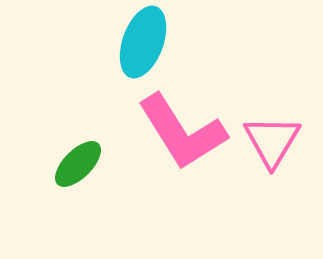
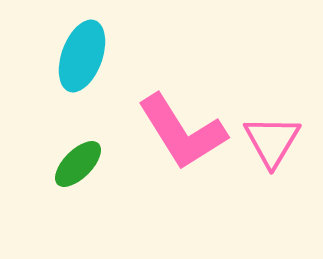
cyan ellipse: moved 61 px left, 14 px down
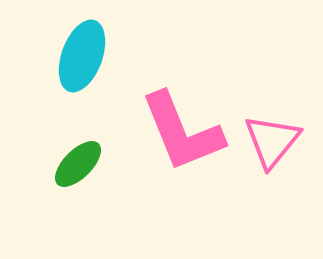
pink L-shape: rotated 10 degrees clockwise
pink triangle: rotated 8 degrees clockwise
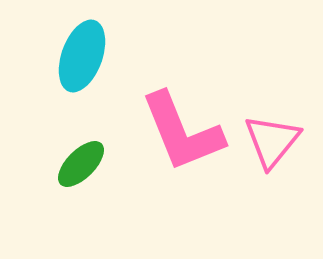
green ellipse: moved 3 px right
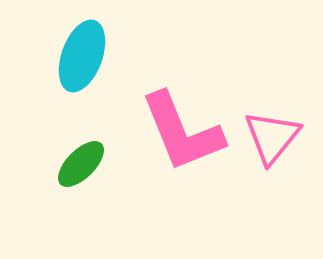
pink triangle: moved 4 px up
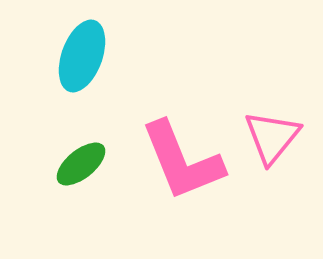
pink L-shape: moved 29 px down
green ellipse: rotated 6 degrees clockwise
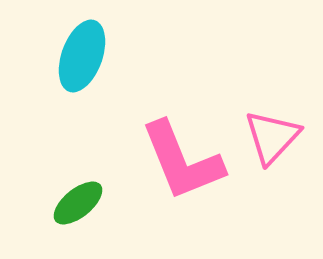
pink triangle: rotated 4 degrees clockwise
green ellipse: moved 3 px left, 39 px down
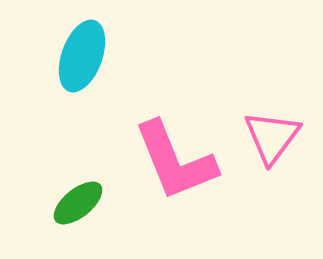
pink triangle: rotated 6 degrees counterclockwise
pink L-shape: moved 7 px left
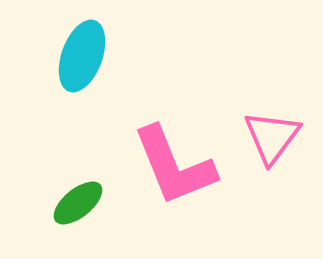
pink L-shape: moved 1 px left, 5 px down
